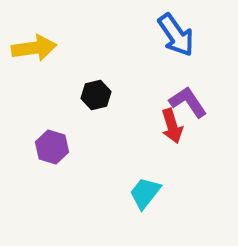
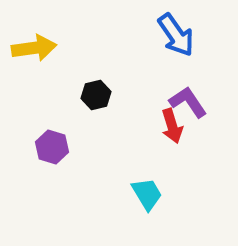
cyan trapezoid: moved 2 px right, 1 px down; rotated 111 degrees clockwise
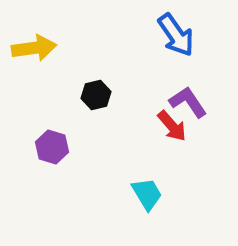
red arrow: rotated 24 degrees counterclockwise
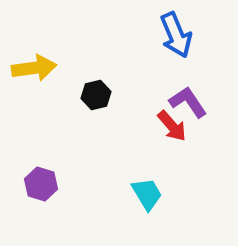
blue arrow: rotated 12 degrees clockwise
yellow arrow: moved 20 px down
purple hexagon: moved 11 px left, 37 px down
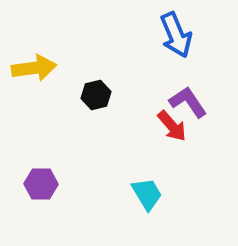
purple hexagon: rotated 16 degrees counterclockwise
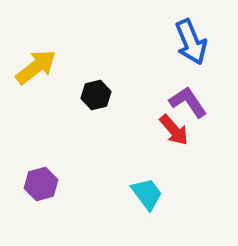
blue arrow: moved 15 px right, 7 px down
yellow arrow: moved 2 px right, 1 px up; rotated 30 degrees counterclockwise
red arrow: moved 2 px right, 4 px down
purple hexagon: rotated 16 degrees counterclockwise
cyan trapezoid: rotated 6 degrees counterclockwise
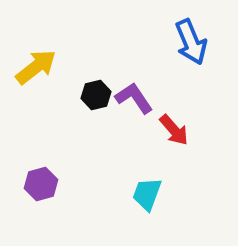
purple L-shape: moved 54 px left, 4 px up
cyan trapezoid: rotated 123 degrees counterclockwise
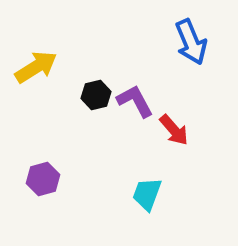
yellow arrow: rotated 6 degrees clockwise
purple L-shape: moved 1 px right, 3 px down; rotated 6 degrees clockwise
purple hexagon: moved 2 px right, 5 px up
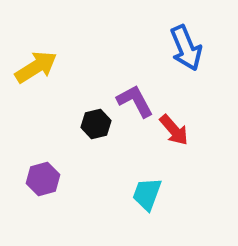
blue arrow: moved 5 px left, 6 px down
black hexagon: moved 29 px down
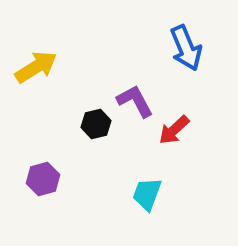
red arrow: rotated 88 degrees clockwise
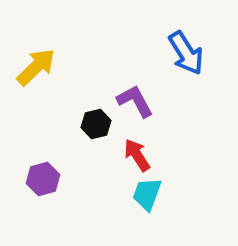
blue arrow: moved 5 px down; rotated 9 degrees counterclockwise
yellow arrow: rotated 12 degrees counterclockwise
red arrow: moved 37 px left, 25 px down; rotated 100 degrees clockwise
